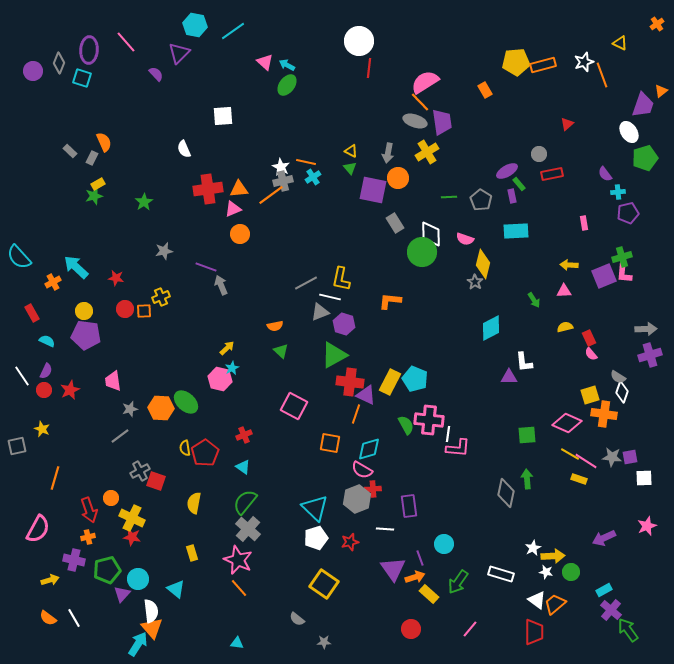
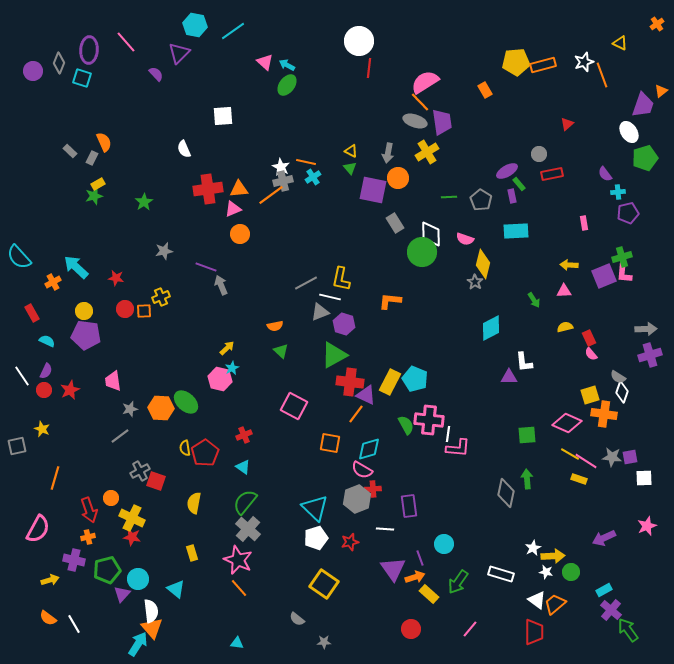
orange line at (356, 414): rotated 18 degrees clockwise
white line at (74, 618): moved 6 px down
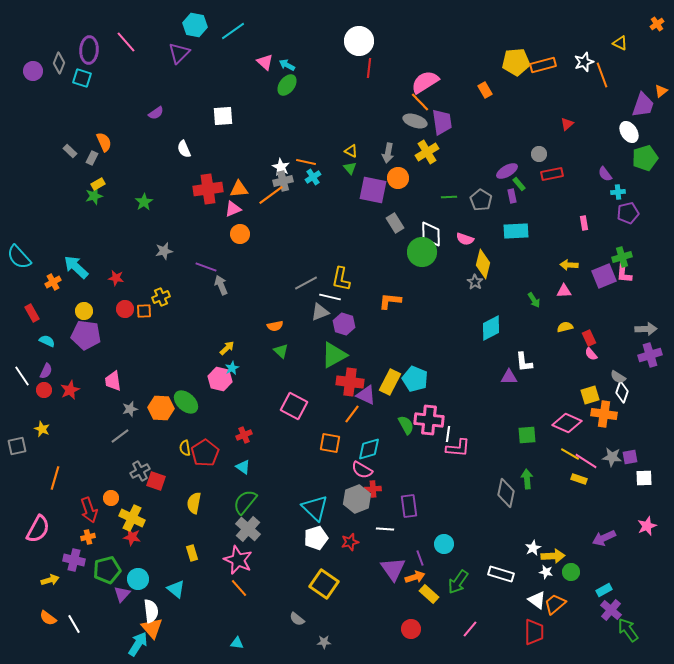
purple semicircle at (156, 74): moved 39 px down; rotated 98 degrees clockwise
orange line at (356, 414): moved 4 px left
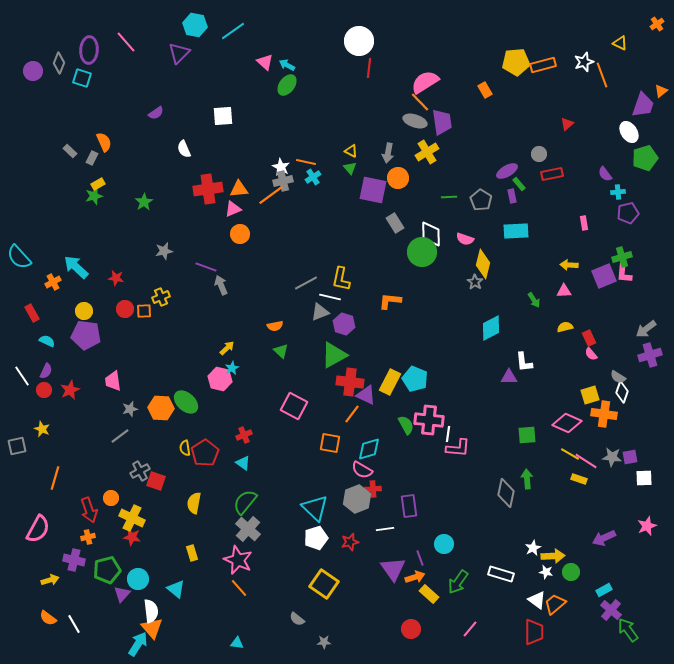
gray arrow at (646, 329): rotated 145 degrees clockwise
cyan triangle at (243, 467): moved 4 px up
white line at (385, 529): rotated 12 degrees counterclockwise
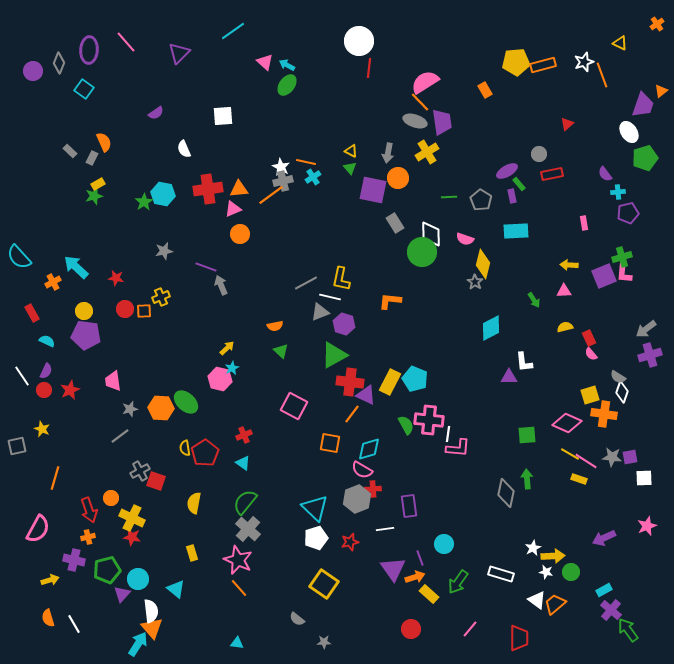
cyan hexagon at (195, 25): moved 32 px left, 169 px down
cyan square at (82, 78): moved 2 px right, 11 px down; rotated 18 degrees clockwise
orange semicircle at (48, 618): rotated 36 degrees clockwise
red trapezoid at (534, 632): moved 15 px left, 6 px down
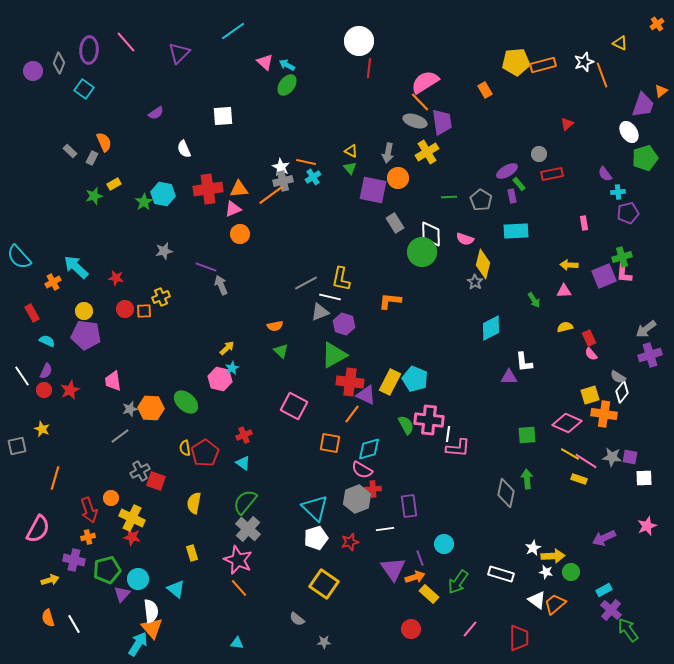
yellow rectangle at (98, 184): moved 16 px right
white diamond at (622, 392): rotated 20 degrees clockwise
orange hexagon at (161, 408): moved 10 px left
purple square at (630, 457): rotated 21 degrees clockwise
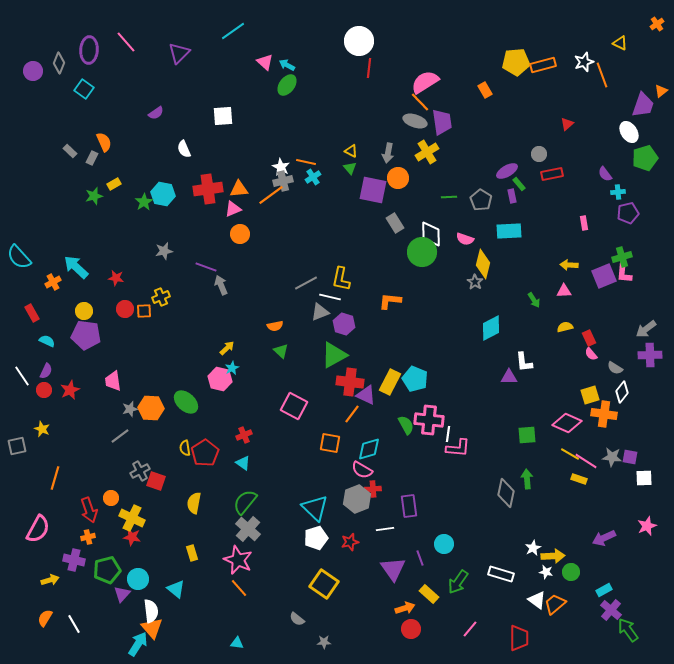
cyan rectangle at (516, 231): moved 7 px left
purple cross at (650, 355): rotated 15 degrees clockwise
gray semicircle at (618, 377): moved 3 px left, 9 px up
orange arrow at (415, 577): moved 10 px left, 31 px down
orange semicircle at (48, 618): moved 3 px left; rotated 48 degrees clockwise
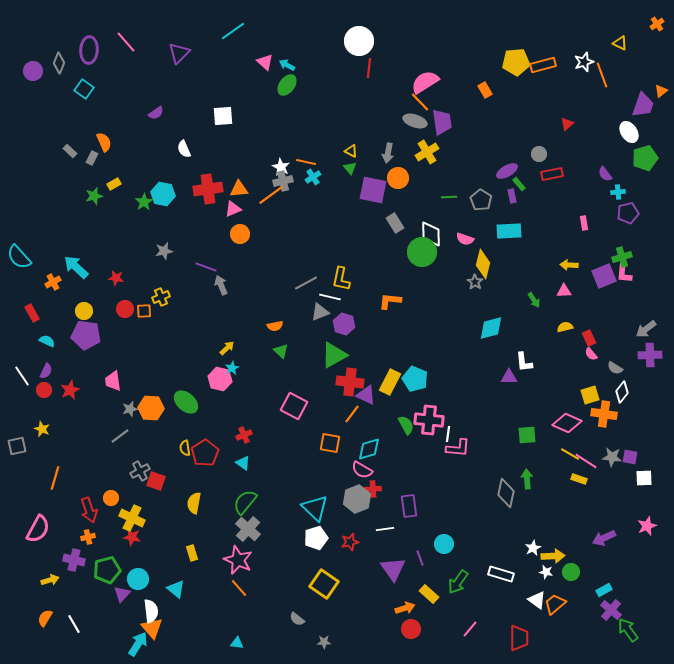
cyan diamond at (491, 328): rotated 12 degrees clockwise
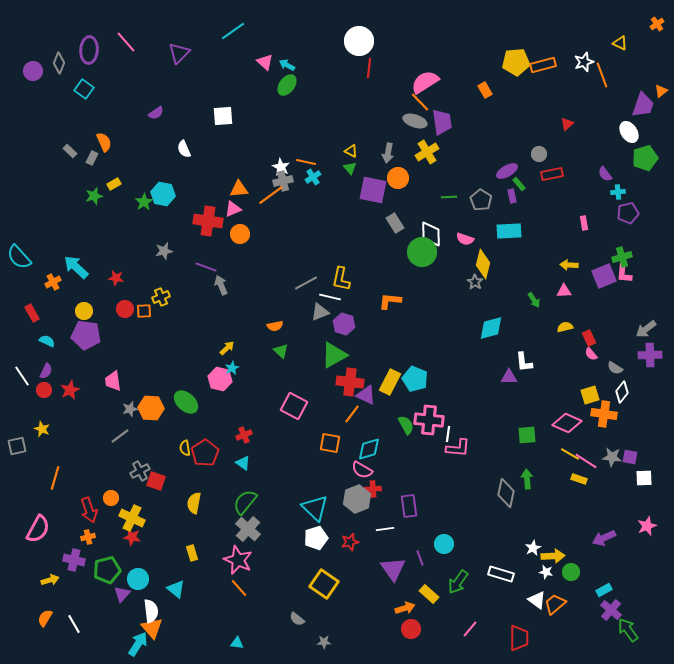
red cross at (208, 189): moved 32 px down; rotated 16 degrees clockwise
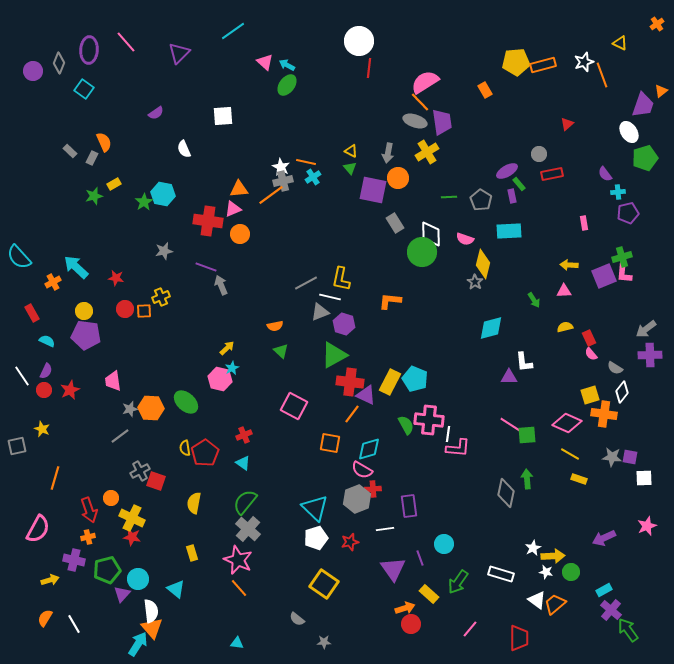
pink line at (586, 461): moved 75 px left, 36 px up
red circle at (411, 629): moved 5 px up
